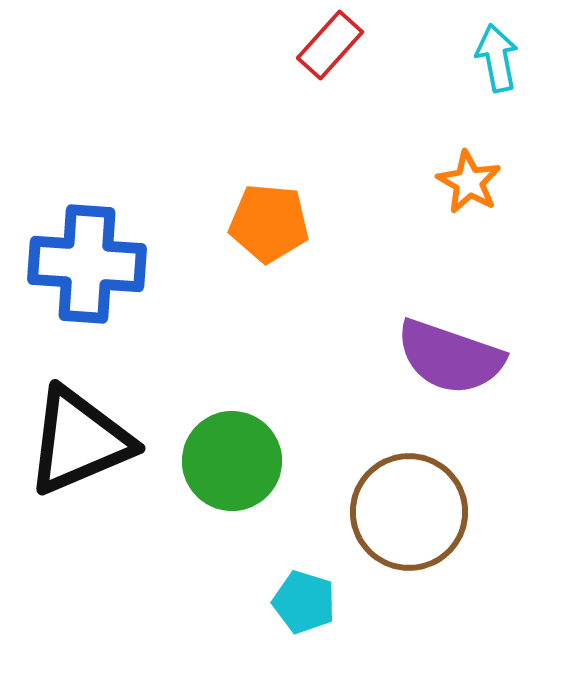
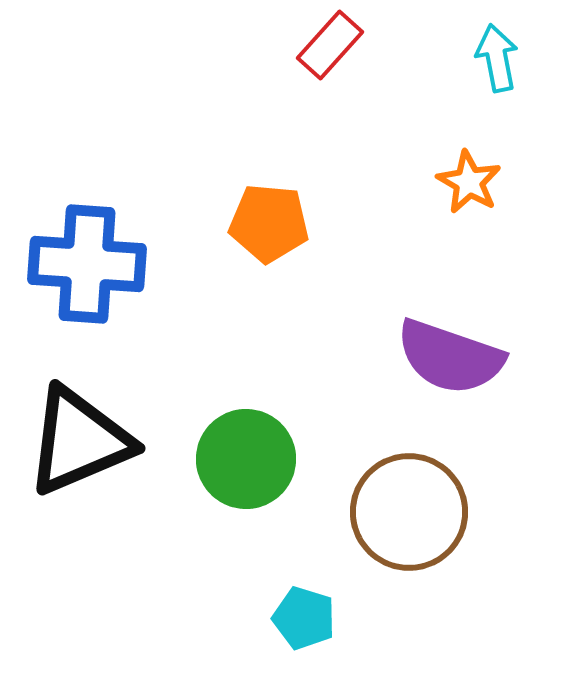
green circle: moved 14 px right, 2 px up
cyan pentagon: moved 16 px down
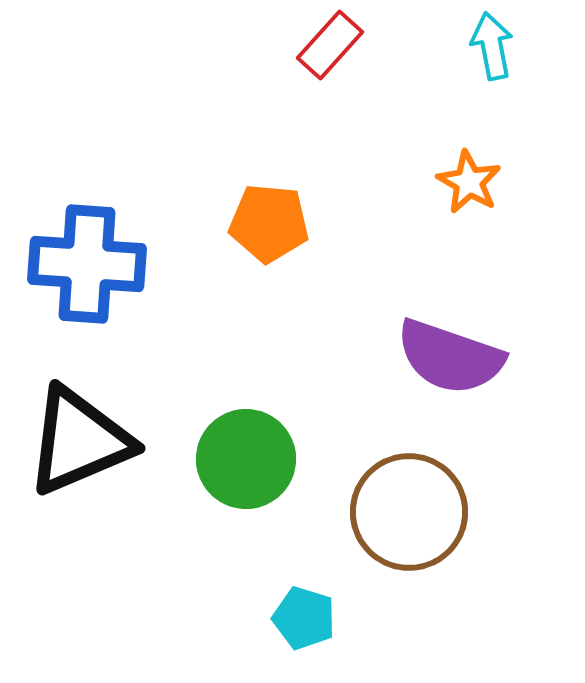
cyan arrow: moved 5 px left, 12 px up
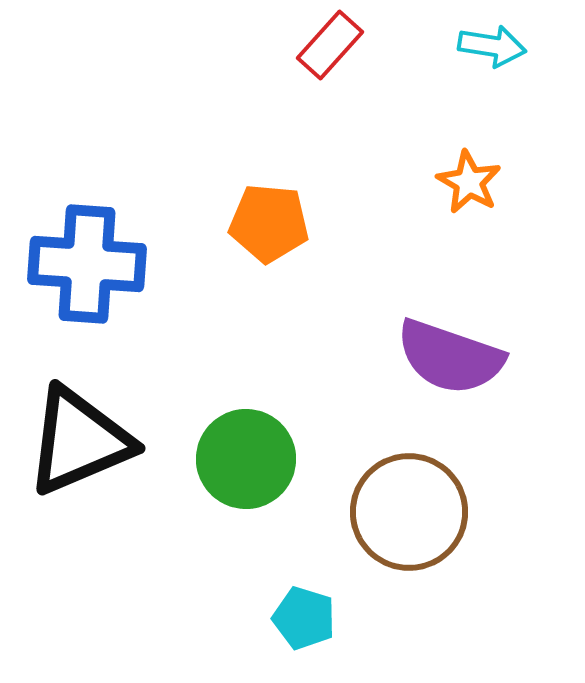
cyan arrow: rotated 110 degrees clockwise
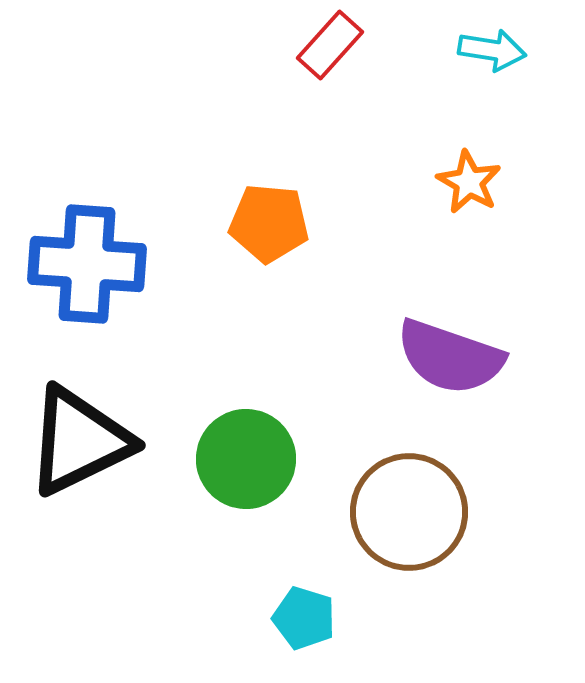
cyan arrow: moved 4 px down
black triangle: rotated 3 degrees counterclockwise
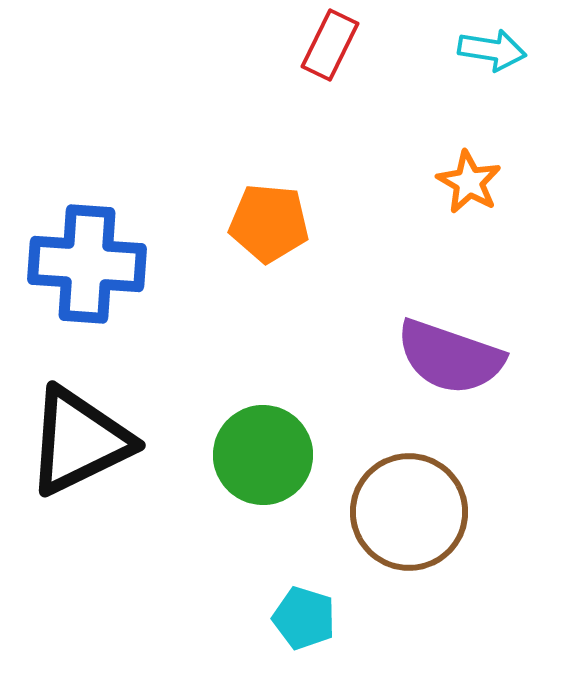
red rectangle: rotated 16 degrees counterclockwise
green circle: moved 17 px right, 4 px up
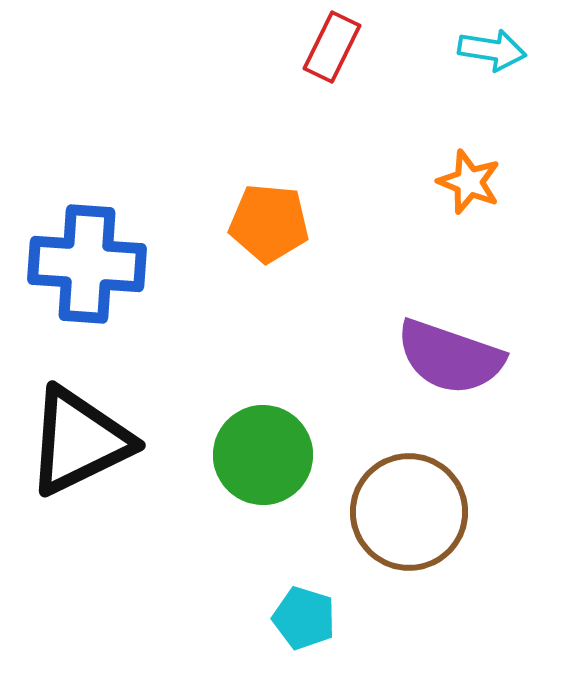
red rectangle: moved 2 px right, 2 px down
orange star: rotated 8 degrees counterclockwise
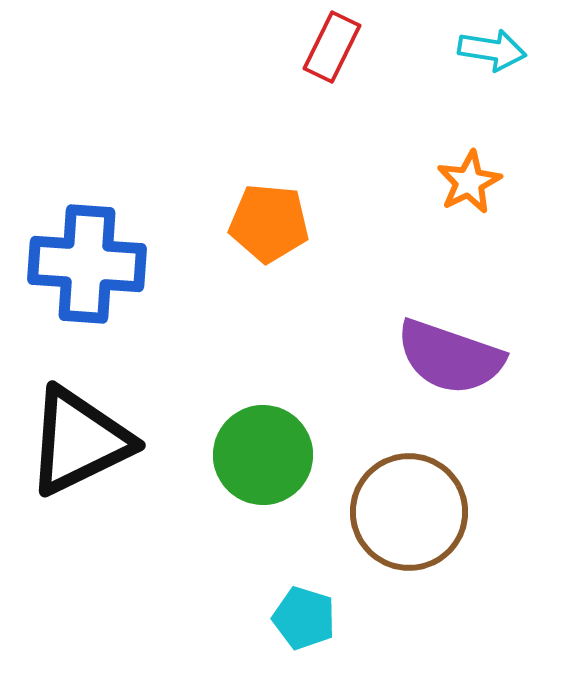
orange star: rotated 24 degrees clockwise
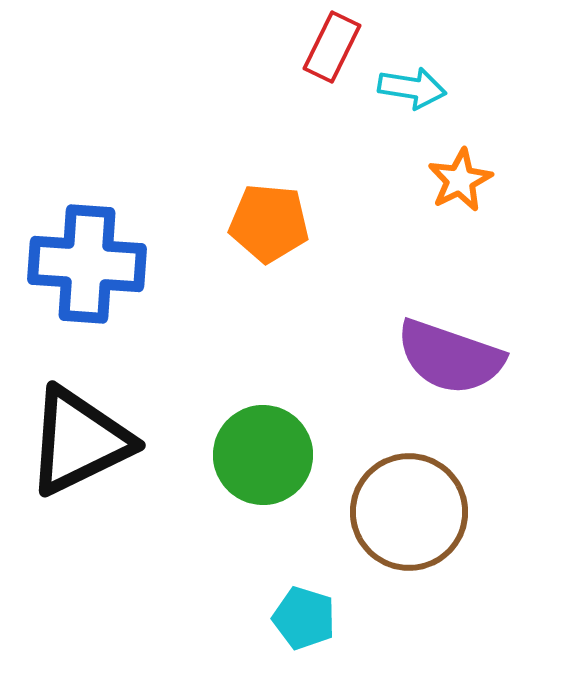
cyan arrow: moved 80 px left, 38 px down
orange star: moved 9 px left, 2 px up
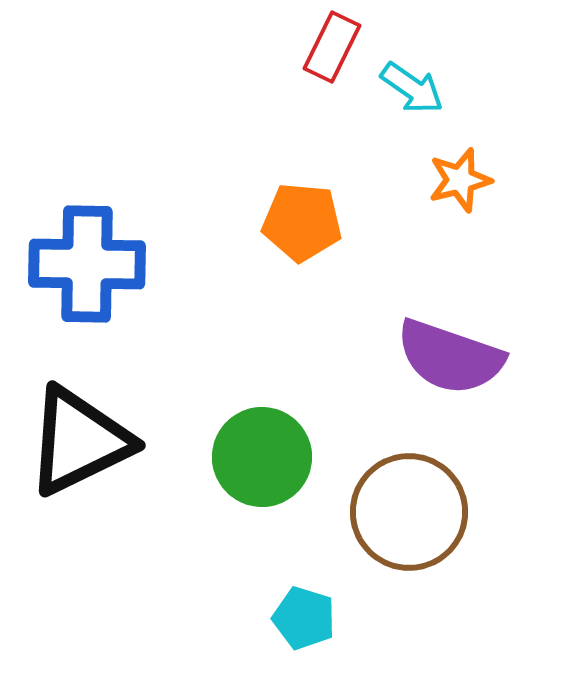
cyan arrow: rotated 26 degrees clockwise
orange star: rotated 12 degrees clockwise
orange pentagon: moved 33 px right, 1 px up
blue cross: rotated 3 degrees counterclockwise
green circle: moved 1 px left, 2 px down
